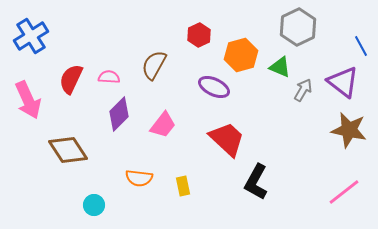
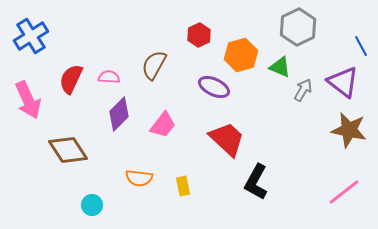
cyan circle: moved 2 px left
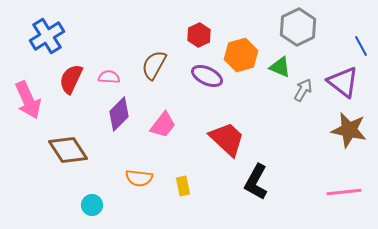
blue cross: moved 16 px right
purple ellipse: moved 7 px left, 11 px up
pink line: rotated 32 degrees clockwise
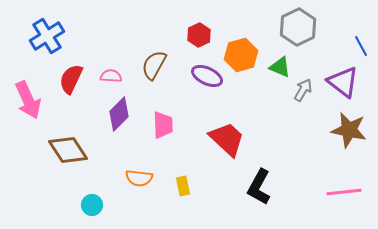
pink semicircle: moved 2 px right, 1 px up
pink trapezoid: rotated 40 degrees counterclockwise
black L-shape: moved 3 px right, 5 px down
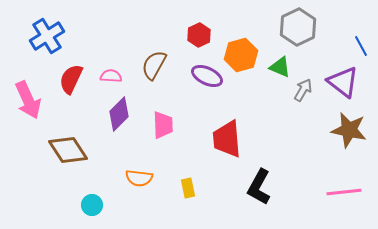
red trapezoid: rotated 138 degrees counterclockwise
yellow rectangle: moved 5 px right, 2 px down
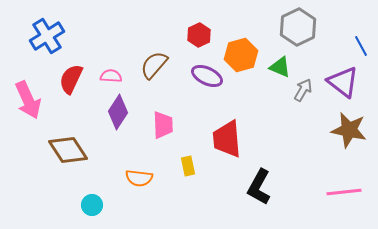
brown semicircle: rotated 12 degrees clockwise
purple diamond: moved 1 px left, 2 px up; rotated 12 degrees counterclockwise
yellow rectangle: moved 22 px up
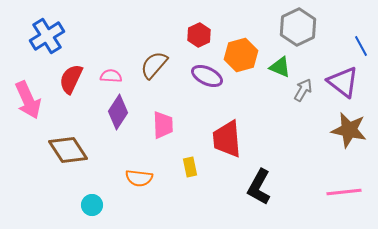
yellow rectangle: moved 2 px right, 1 px down
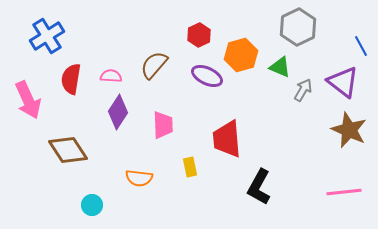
red semicircle: rotated 16 degrees counterclockwise
brown star: rotated 12 degrees clockwise
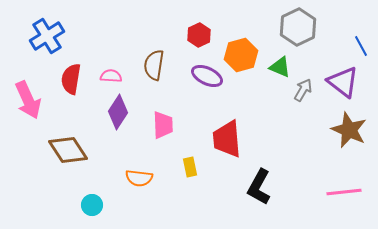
brown semicircle: rotated 32 degrees counterclockwise
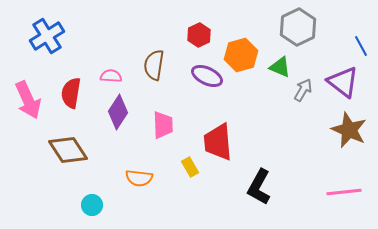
red semicircle: moved 14 px down
red trapezoid: moved 9 px left, 3 px down
yellow rectangle: rotated 18 degrees counterclockwise
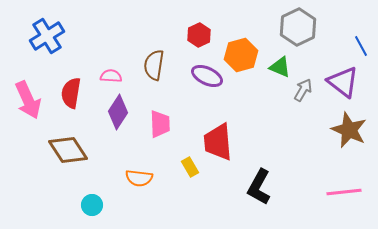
pink trapezoid: moved 3 px left, 1 px up
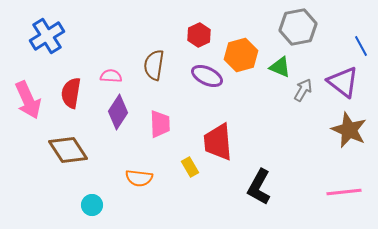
gray hexagon: rotated 15 degrees clockwise
